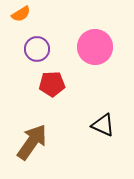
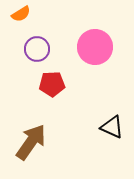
black triangle: moved 9 px right, 2 px down
brown arrow: moved 1 px left
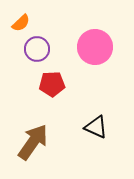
orange semicircle: moved 9 px down; rotated 12 degrees counterclockwise
black triangle: moved 16 px left
brown arrow: moved 2 px right
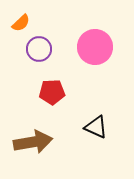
purple circle: moved 2 px right
red pentagon: moved 8 px down
brown arrow: rotated 45 degrees clockwise
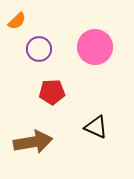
orange semicircle: moved 4 px left, 2 px up
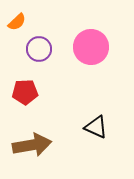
orange semicircle: moved 1 px down
pink circle: moved 4 px left
red pentagon: moved 27 px left
brown arrow: moved 1 px left, 3 px down
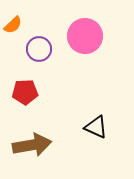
orange semicircle: moved 4 px left, 3 px down
pink circle: moved 6 px left, 11 px up
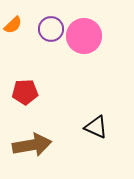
pink circle: moved 1 px left
purple circle: moved 12 px right, 20 px up
